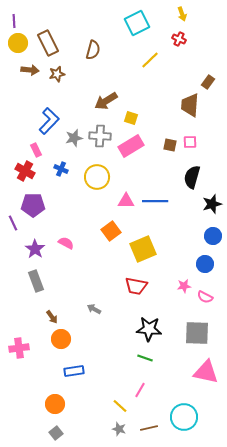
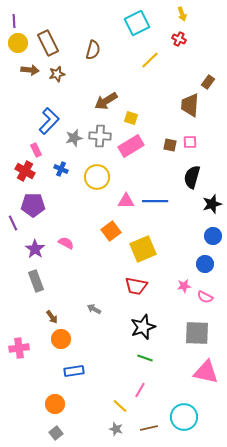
black star at (149, 329): moved 6 px left, 2 px up; rotated 25 degrees counterclockwise
gray star at (119, 429): moved 3 px left
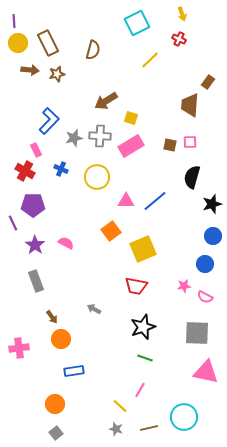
blue line at (155, 201): rotated 40 degrees counterclockwise
purple star at (35, 249): moved 4 px up
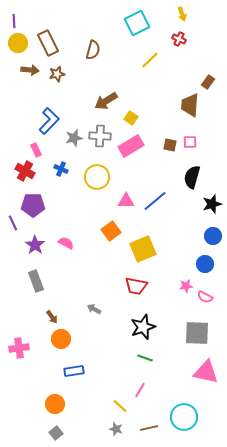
yellow square at (131, 118): rotated 16 degrees clockwise
pink star at (184, 286): moved 2 px right
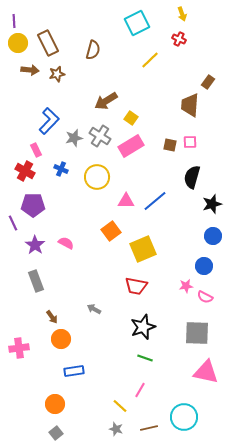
gray cross at (100, 136): rotated 30 degrees clockwise
blue circle at (205, 264): moved 1 px left, 2 px down
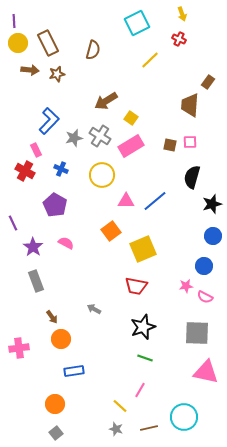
yellow circle at (97, 177): moved 5 px right, 2 px up
purple pentagon at (33, 205): moved 22 px right; rotated 30 degrees clockwise
purple star at (35, 245): moved 2 px left, 2 px down
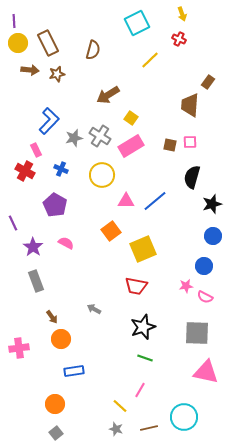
brown arrow at (106, 101): moved 2 px right, 6 px up
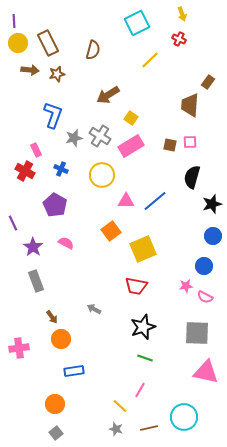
blue L-shape at (49, 121): moved 4 px right, 6 px up; rotated 24 degrees counterclockwise
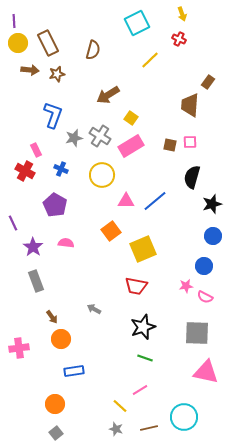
pink semicircle at (66, 243): rotated 21 degrees counterclockwise
pink line at (140, 390): rotated 28 degrees clockwise
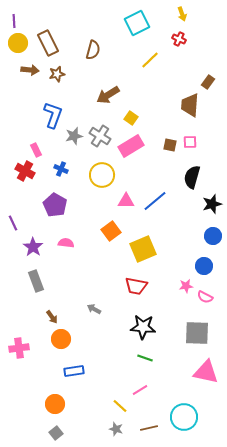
gray star at (74, 138): moved 2 px up
black star at (143, 327): rotated 25 degrees clockwise
